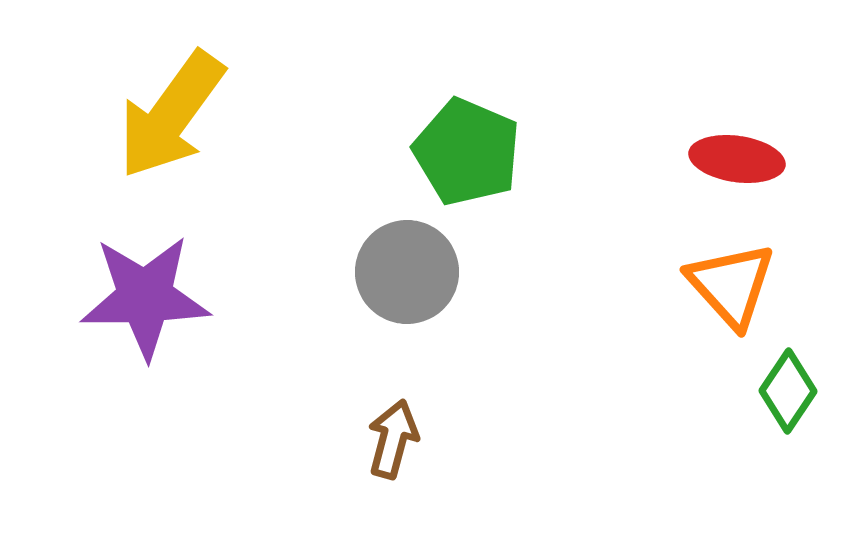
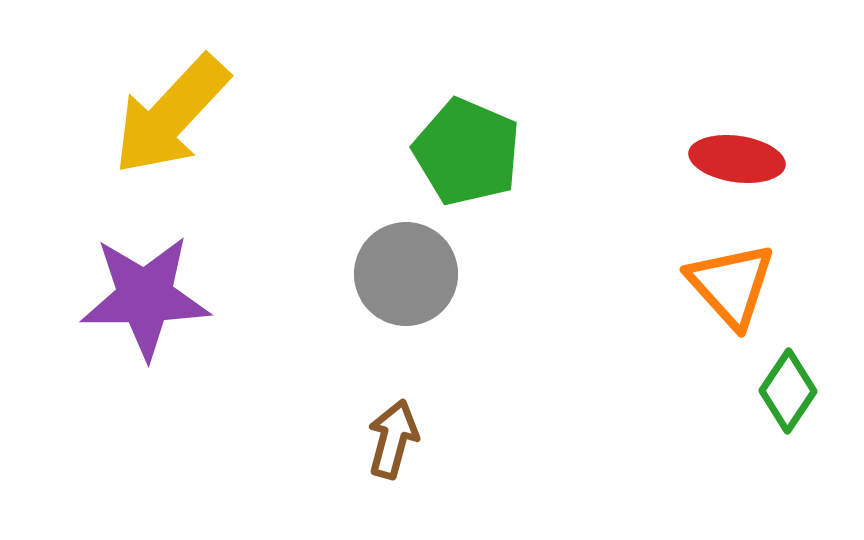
yellow arrow: rotated 7 degrees clockwise
gray circle: moved 1 px left, 2 px down
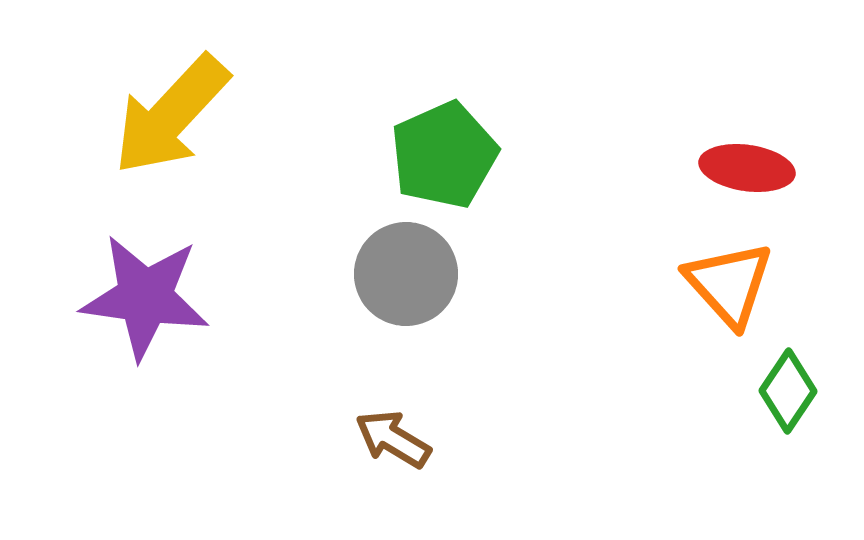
green pentagon: moved 23 px left, 3 px down; rotated 25 degrees clockwise
red ellipse: moved 10 px right, 9 px down
orange triangle: moved 2 px left, 1 px up
purple star: rotated 9 degrees clockwise
brown arrow: rotated 74 degrees counterclockwise
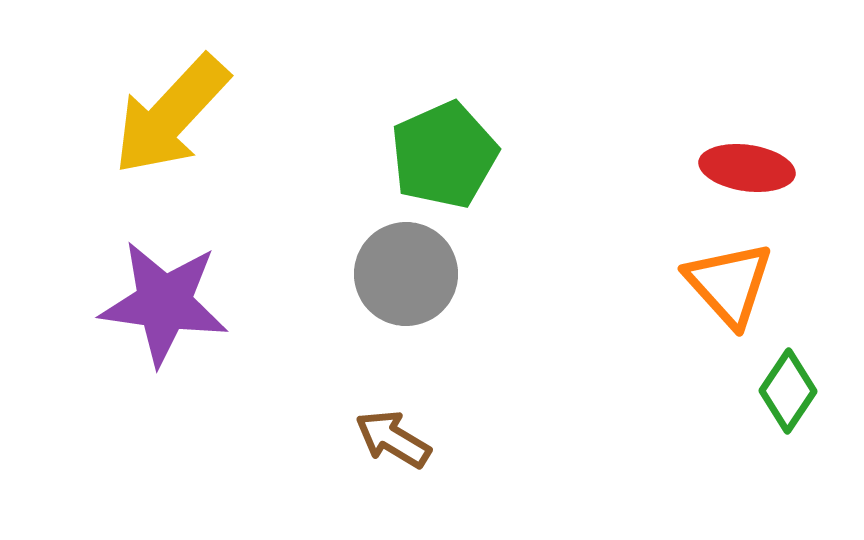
purple star: moved 19 px right, 6 px down
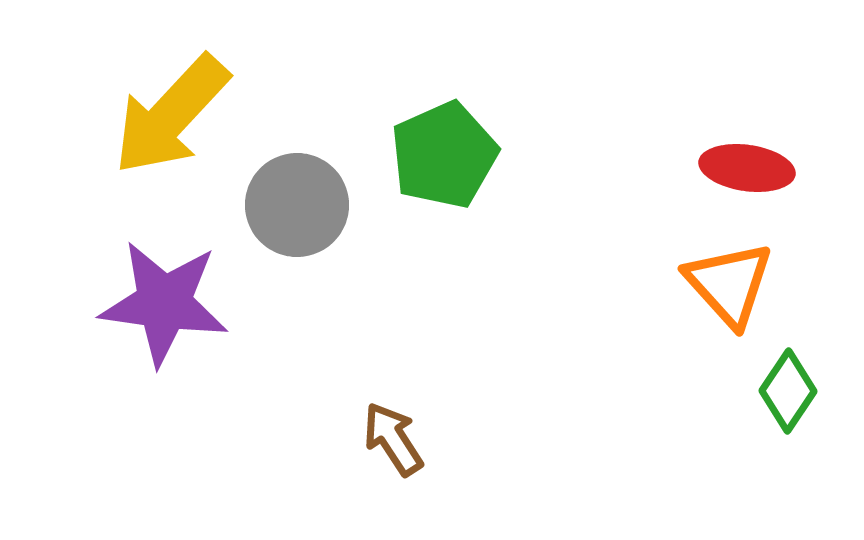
gray circle: moved 109 px left, 69 px up
brown arrow: rotated 26 degrees clockwise
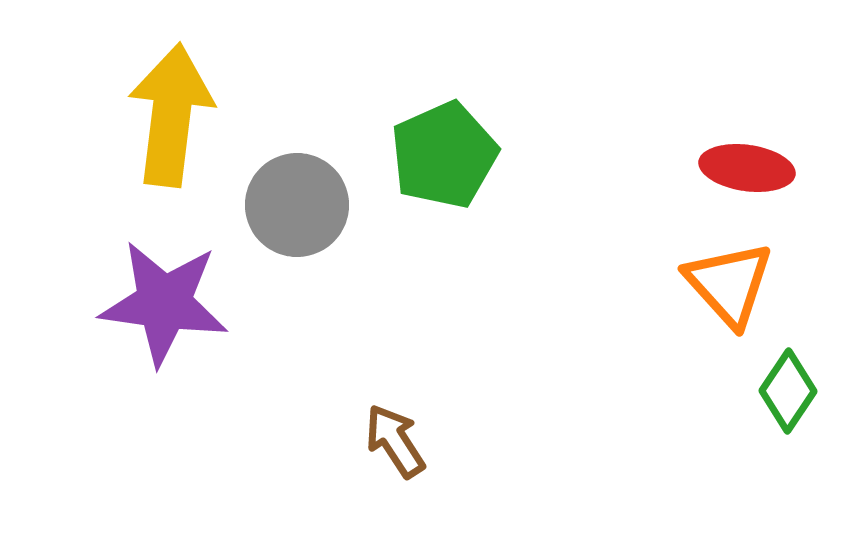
yellow arrow: rotated 144 degrees clockwise
brown arrow: moved 2 px right, 2 px down
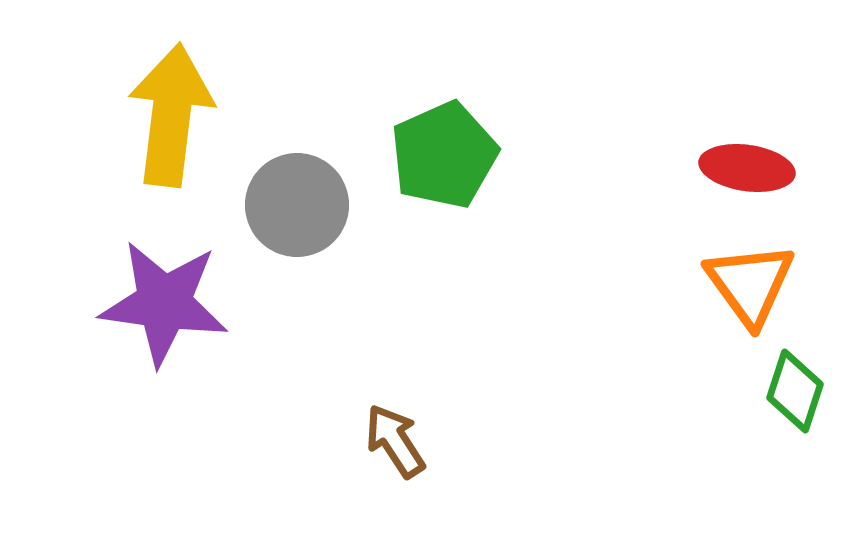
orange triangle: moved 21 px right; rotated 6 degrees clockwise
green diamond: moved 7 px right; rotated 16 degrees counterclockwise
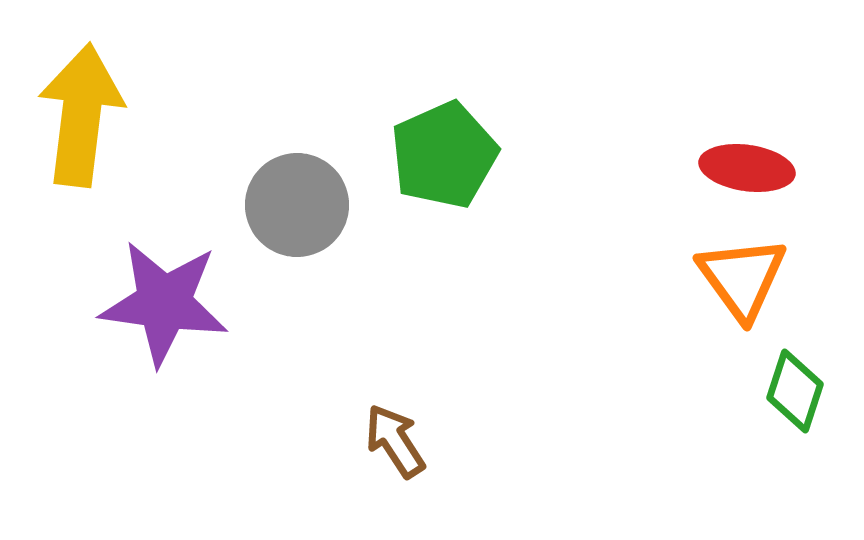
yellow arrow: moved 90 px left
orange triangle: moved 8 px left, 6 px up
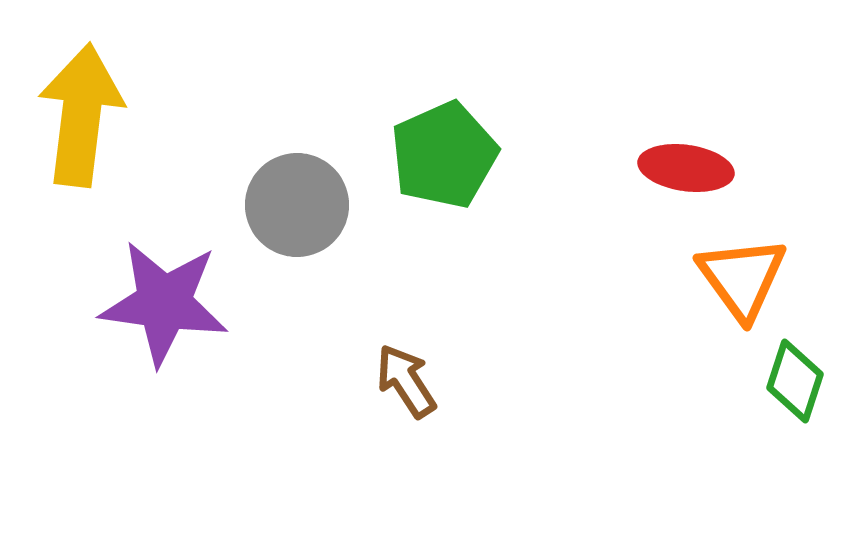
red ellipse: moved 61 px left
green diamond: moved 10 px up
brown arrow: moved 11 px right, 60 px up
